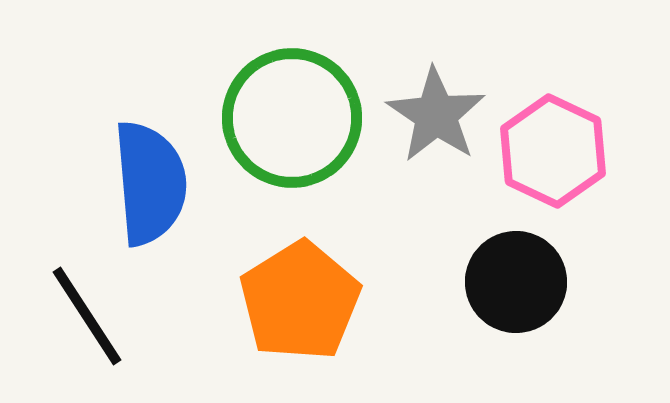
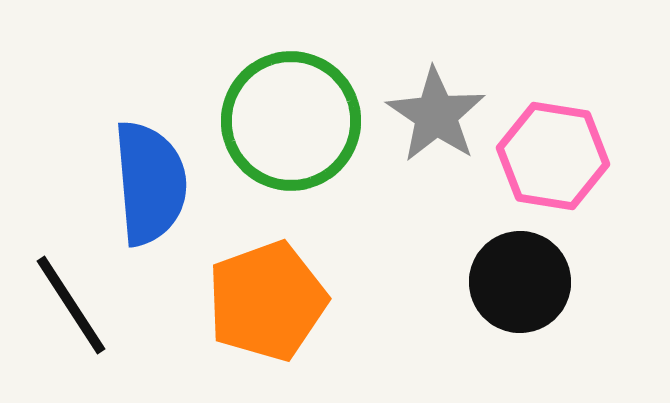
green circle: moved 1 px left, 3 px down
pink hexagon: moved 5 px down; rotated 16 degrees counterclockwise
black circle: moved 4 px right
orange pentagon: moved 33 px left; rotated 12 degrees clockwise
black line: moved 16 px left, 11 px up
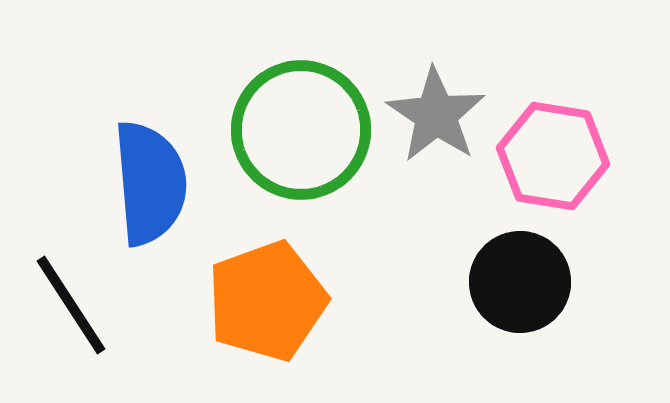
green circle: moved 10 px right, 9 px down
